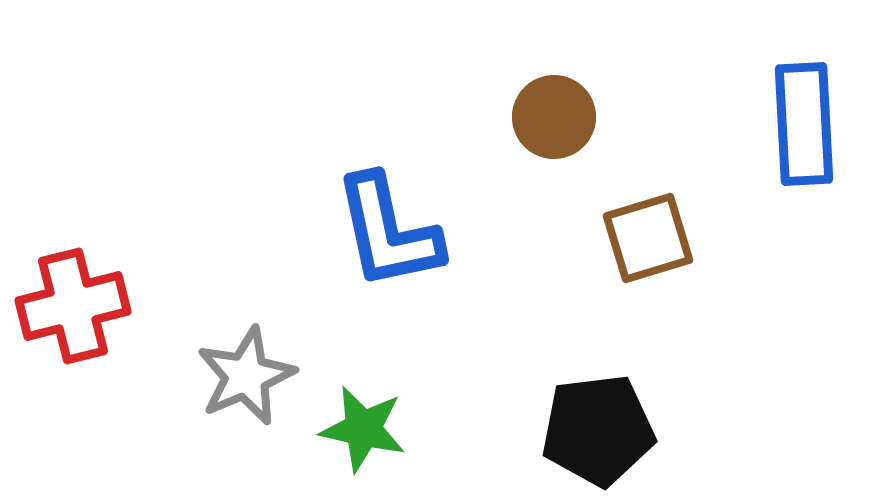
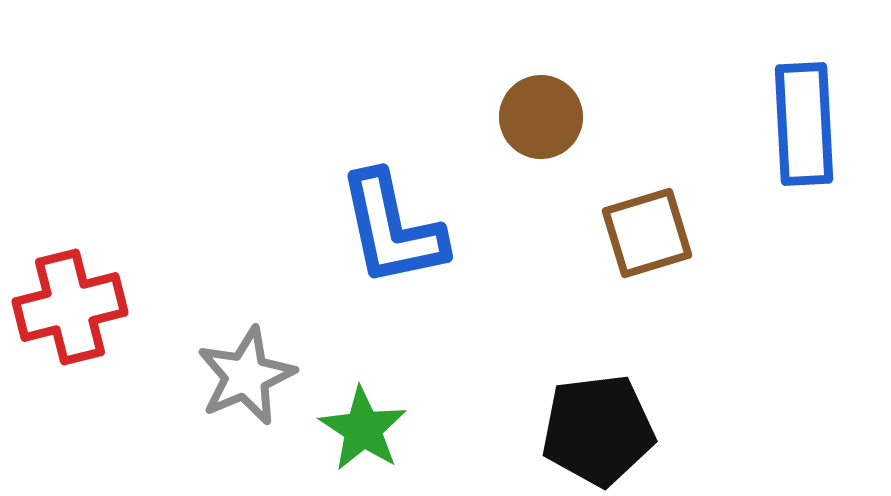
brown circle: moved 13 px left
blue L-shape: moved 4 px right, 3 px up
brown square: moved 1 px left, 5 px up
red cross: moved 3 px left, 1 px down
green star: rotated 20 degrees clockwise
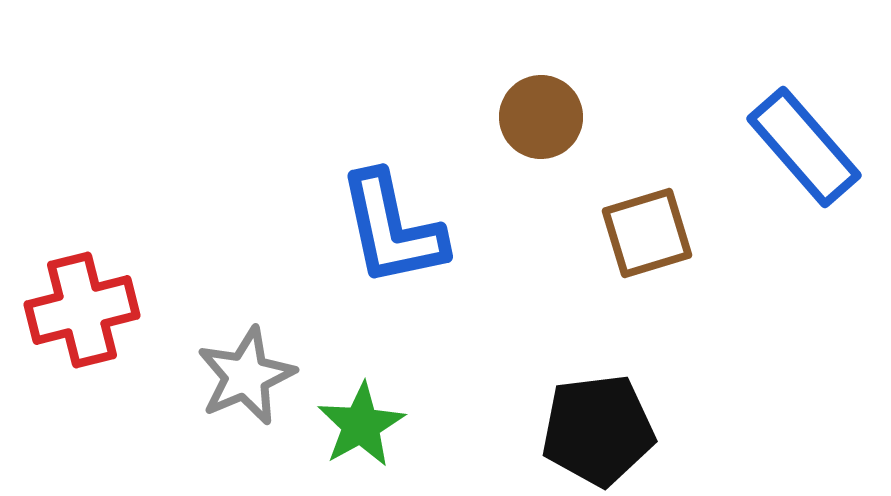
blue rectangle: moved 23 px down; rotated 38 degrees counterclockwise
red cross: moved 12 px right, 3 px down
green star: moved 2 px left, 4 px up; rotated 10 degrees clockwise
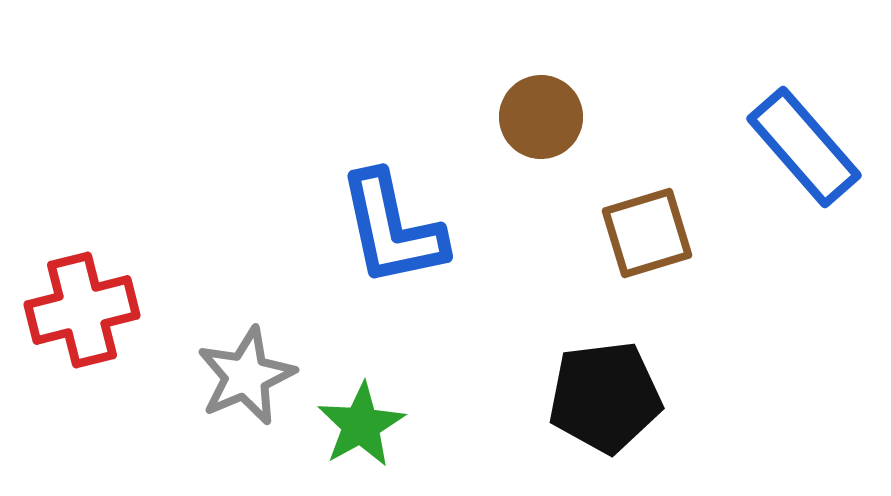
black pentagon: moved 7 px right, 33 px up
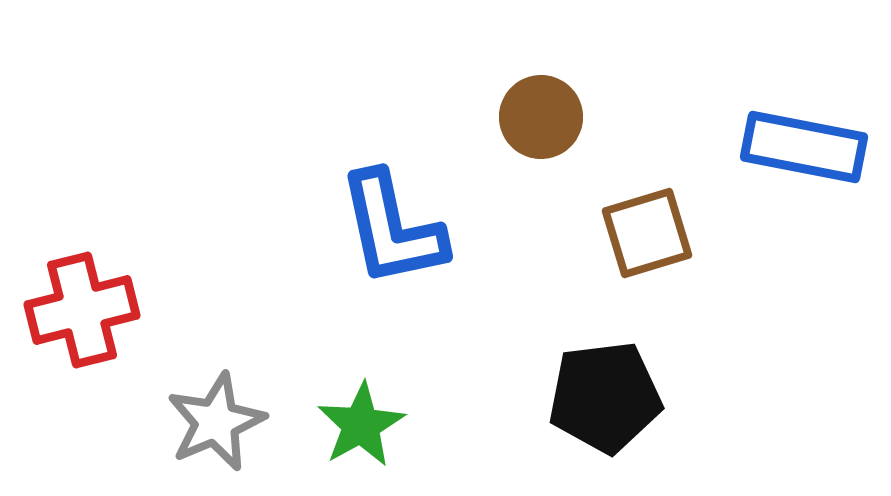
blue rectangle: rotated 38 degrees counterclockwise
gray star: moved 30 px left, 46 px down
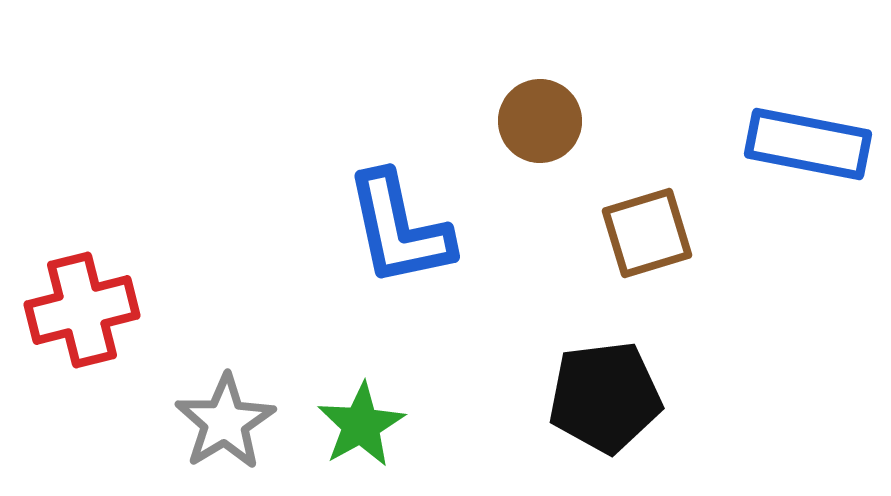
brown circle: moved 1 px left, 4 px down
blue rectangle: moved 4 px right, 3 px up
blue L-shape: moved 7 px right
gray star: moved 9 px right; rotated 8 degrees counterclockwise
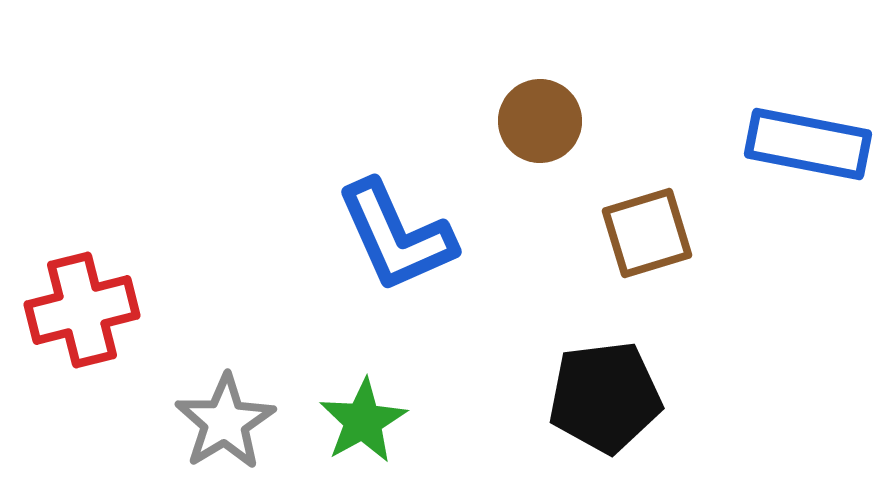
blue L-shape: moved 3 px left, 7 px down; rotated 12 degrees counterclockwise
green star: moved 2 px right, 4 px up
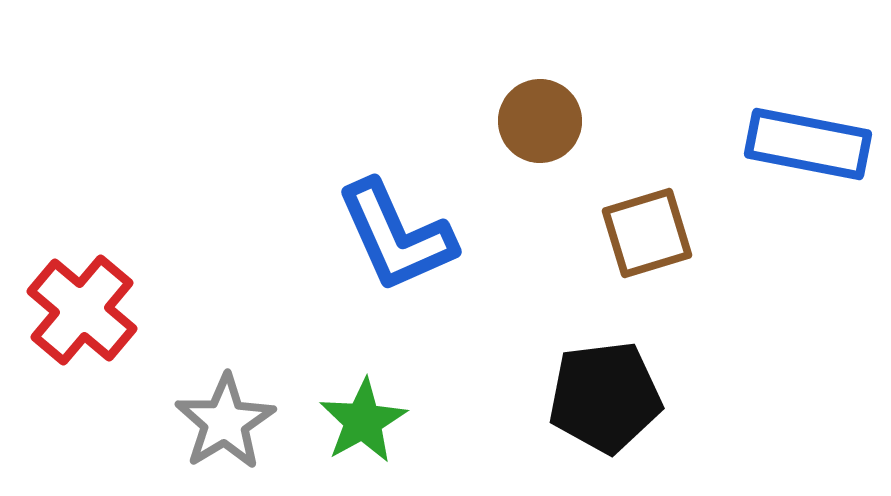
red cross: rotated 36 degrees counterclockwise
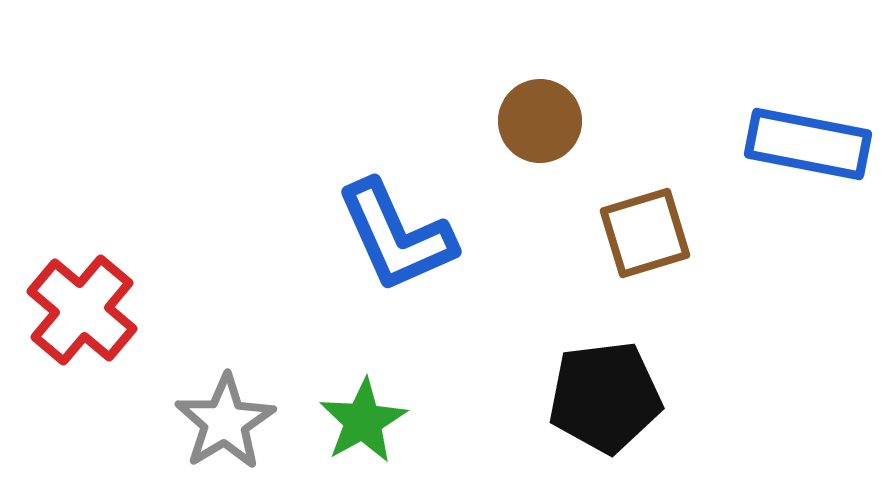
brown square: moved 2 px left
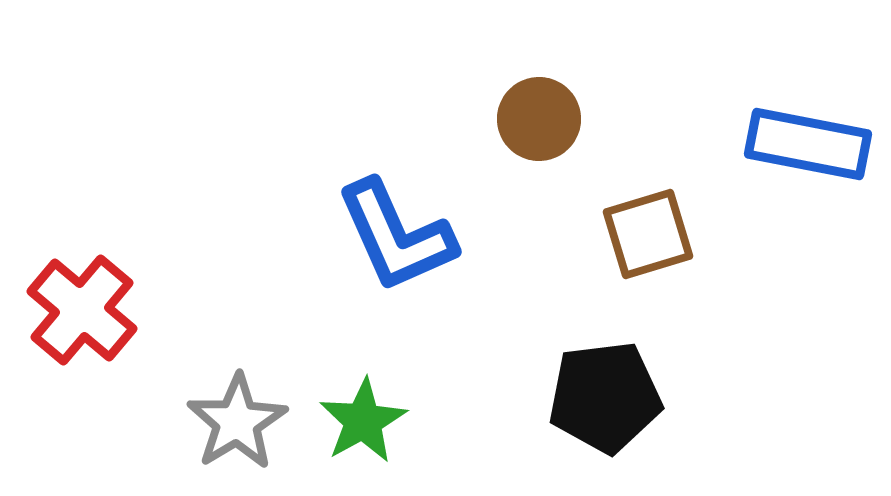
brown circle: moved 1 px left, 2 px up
brown square: moved 3 px right, 1 px down
gray star: moved 12 px right
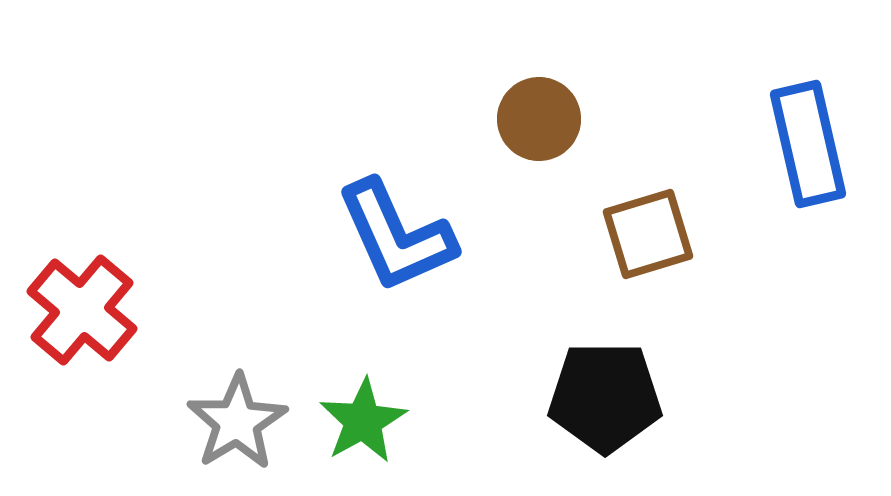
blue rectangle: rotated 66 degrees clockwise
black pentagon: rotated 7 degrees clockwise
